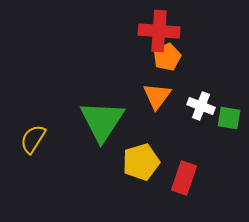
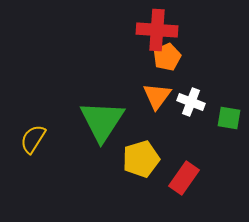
red cross: moved 2 px left, 1 px up
white cross: moved 10 px left, 4 px up
yellow pentagon: moved 3 px up
red rectangle: rotated 16 degrees clockwise
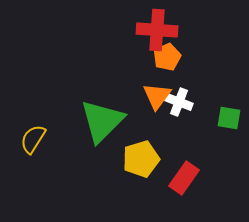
white cross: moved 12 px left
green triangle: rotated 12 degrees clockwise
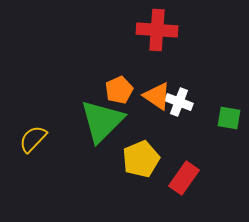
orange pentagon: moved 48 px left, 33 px down
orange triangle: rotated 32 degrees counterclockwise
yellow semicircle: rotated 12 degrees clockwise
yellow pentagon: rotated 6 degrees counterclockwise
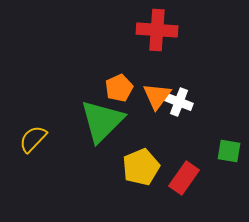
orange pentagon: moved 2 px up
orange triangle: rotated 32 degrees clockwise
green square: moved 33 px down
yellow pentagon: moved 8 px down
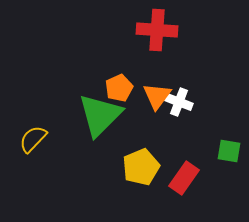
green triangle: moved 2 px left, 6 px up
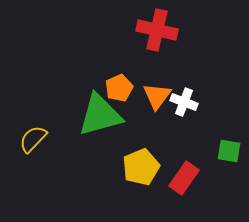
red cross: rotated 9 degrees clockwise
white cross: moved 5 px right
green triangle: rotated 30 degrees clockwise
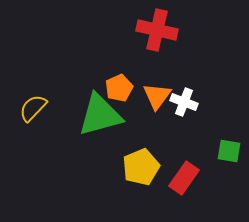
yellow semicircle: moved 31 px up
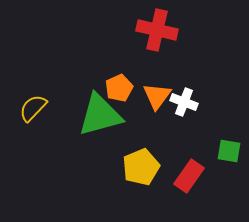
red rectangle: moved 5 px right, 2 px up
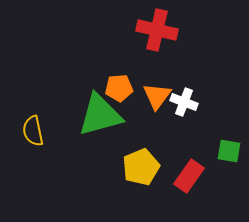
orange pentagon: rotated 20 degrees clockwise
yellow semicircle: moved 23 px down; rotated 56 degrees counterclockwise
